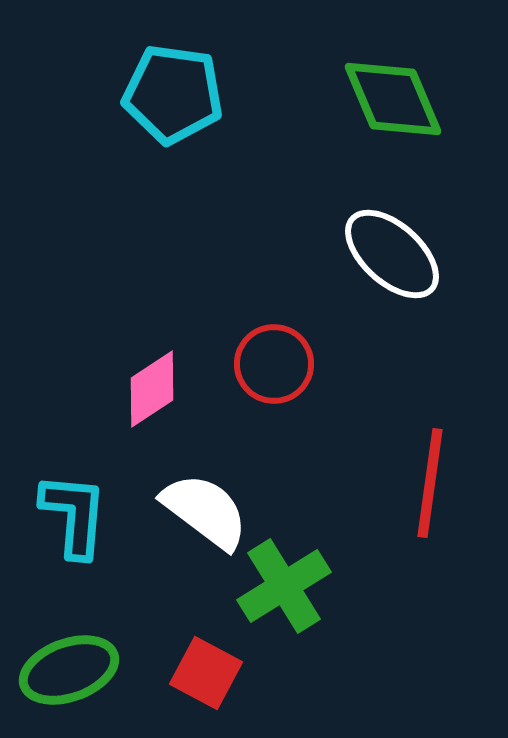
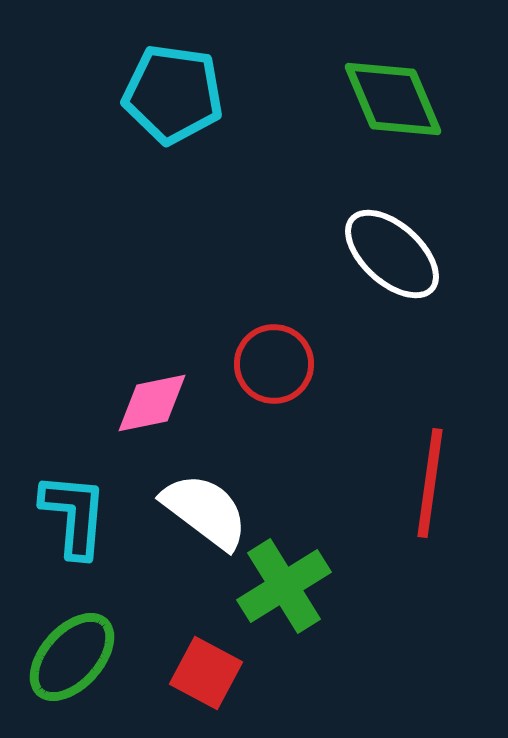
pink diamond: moved 14 px down; rotated 22 degrees clockwise
green ellipse: moved 3 px right, 13 px up; rotated 28 degrees counterclockwise
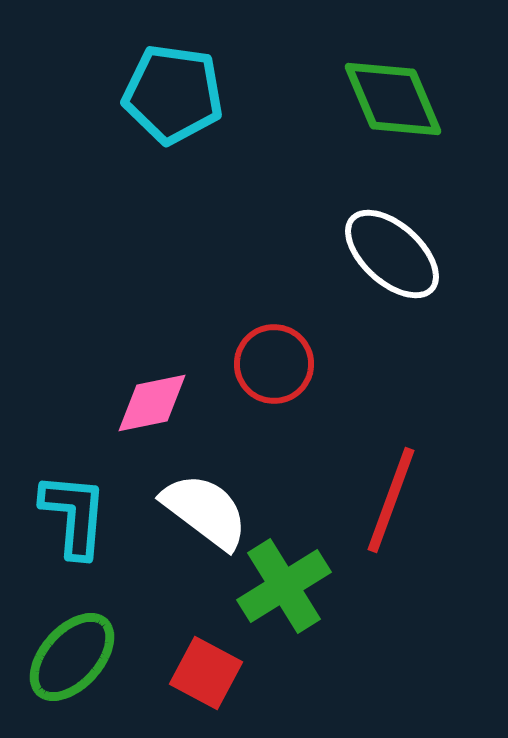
red line: moved 39 px left, 17 px down; rotated 12 degrees clockwise
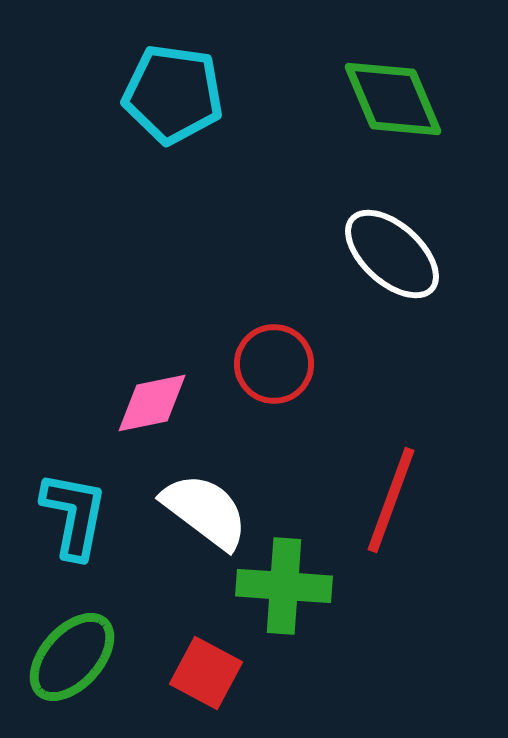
cyan L-shape: rotated 6 degrees clockwise
green cross: rotated 36 degrees clockwise
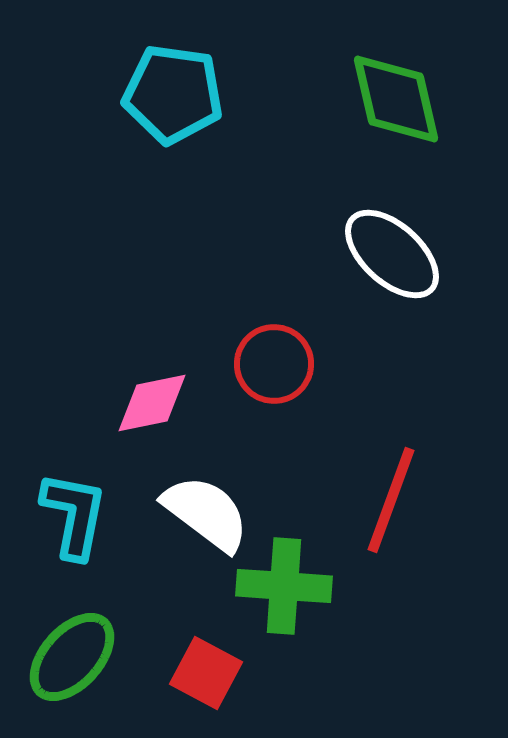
green diamond: moved 3 px right; rotated 10 degrees clockwise
white semicircle: moved 1 px right, 2 px down
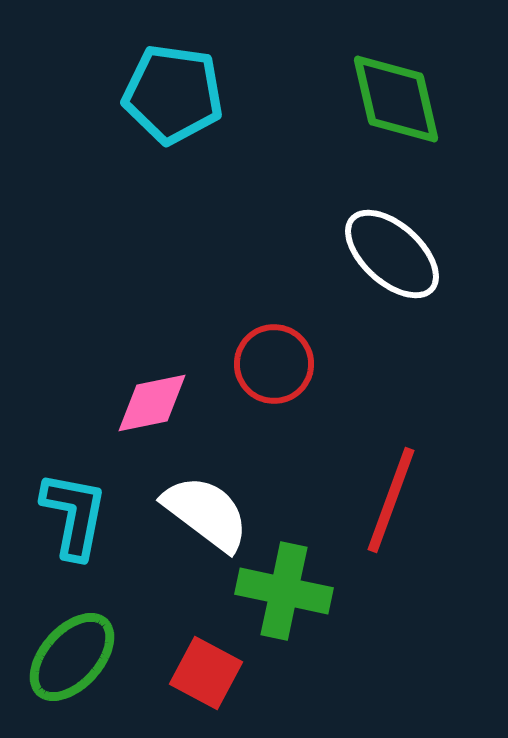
green cross: moved 5 px down; rotated 8 degrees clockwise
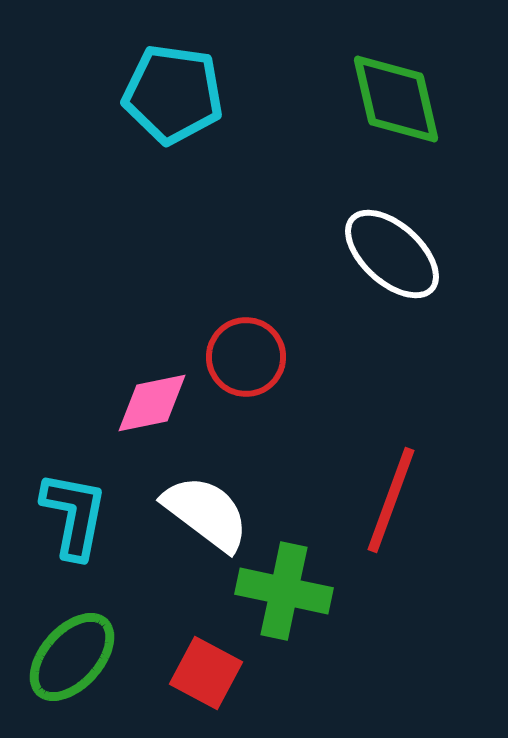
red circle: moved 28 px left, 7 px up
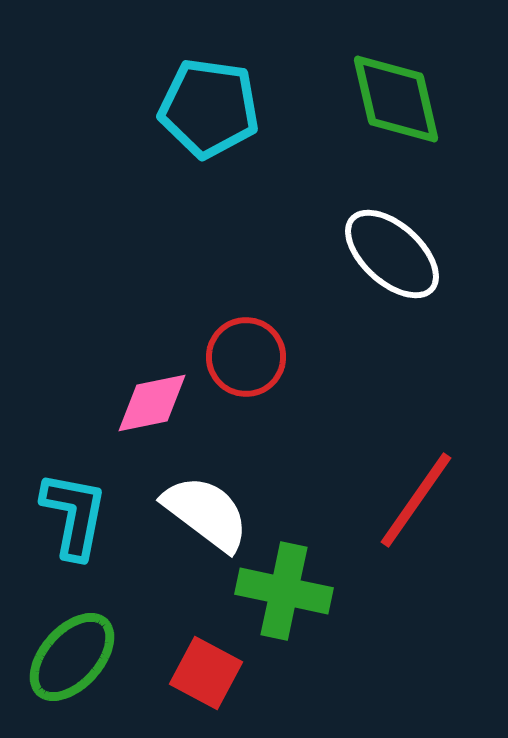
cyan pentagon: moved 36 px right, 14 px down
red line: moved 25 px right; rotated 15 degrees clockwise
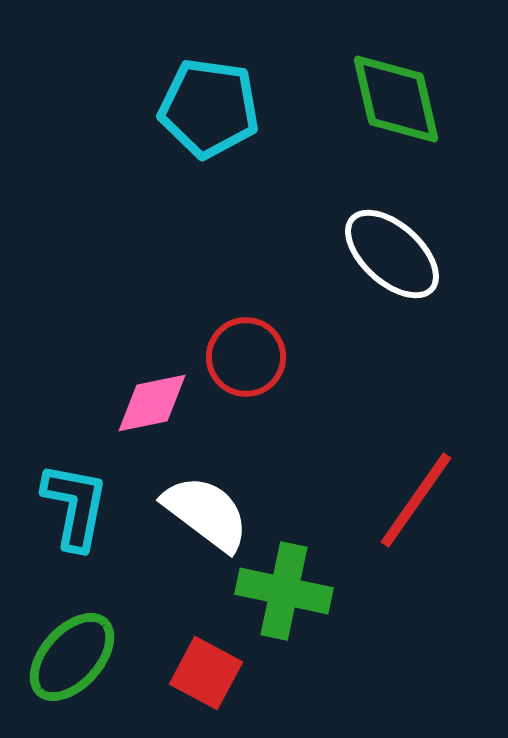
cyan L-shape: moved 1 px right, 9 px up
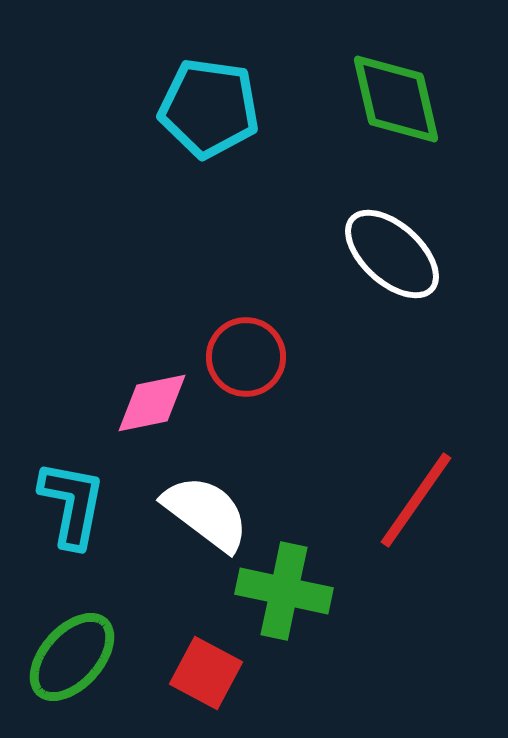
cyan L-shape: moved 3 px left, 2 px up
